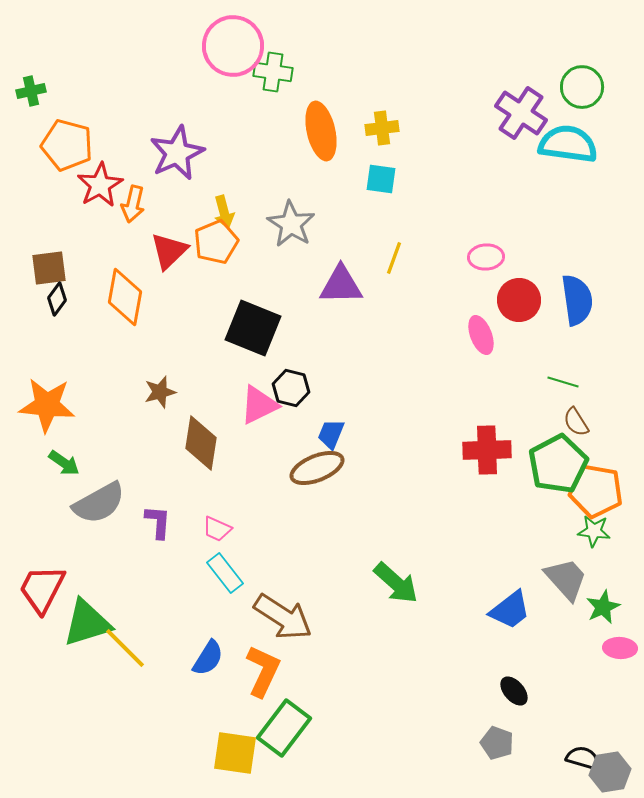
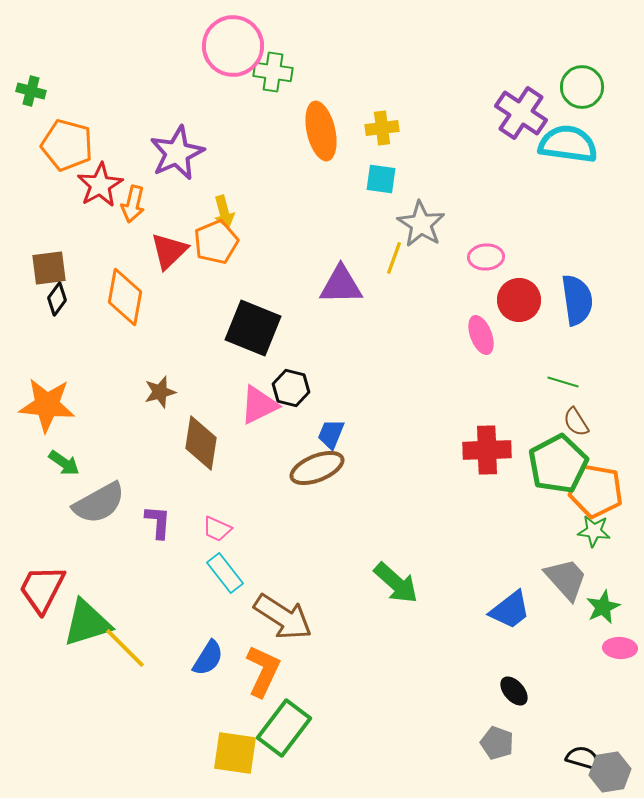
green cross at (31, 91): rotated 28 degrees clockwise
gray star at (291, 224): moved 130 px right
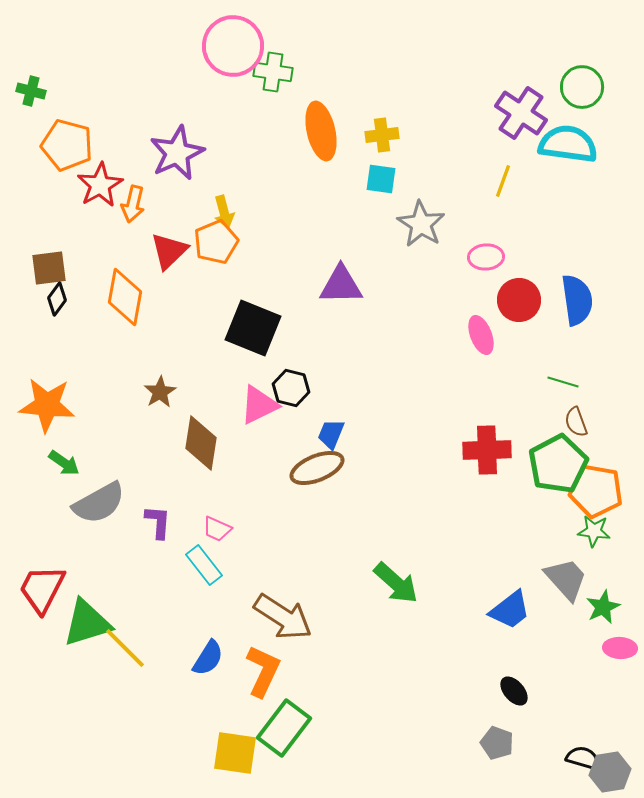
yellow cross at (382, 128): moved 7 px down
yellow line at (394, 258): moved 109 px right, 77 px up
brown star at (160, 392): rotated 16 degrees counterclockwise
brown semicircle at (576, 422): rotated 12 degrees clockwise
cyan rectangle at (225, 573): moved 21 px left, 8 px up
